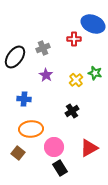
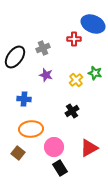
purple star: rotated 16 degrees counterclockwise
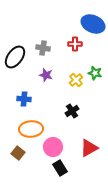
red cross: moved 1 px right, 5 px down
gray cross: rotated 32 degrees clockwise
pink circle: moved 1 px left
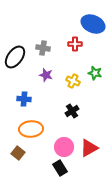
yellow cross: moved 3 px left, 1 px down; rotated 24 degrees counterclockwise
pink circle: moved 11 px right
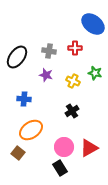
blue ellipse: rotated 15 degrees clockwise
red cross: moved 4 px down
gray cross: moved 6 px right, 3 px down
black ellipse: moved 2 px right
orange ellipse: moved 1 px down; rotated 30 degrees counterclockwise
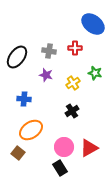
yellow cross: moved 2 px down; rotated 32 degrees clockwise
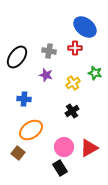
blue ellipse: moved 8 px left, 3 px down
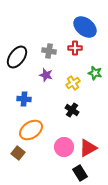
black cross: moved 1 px up; rotated 24 degrees counterclockwise
red triangle: moved 1 px left
black rectangle: moved 20 px right, 5 px down
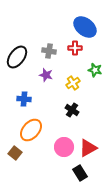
green star: moved 3 px up
orange ellipse: rotated 15 degrees counterclockwise
brown square: moved 3 px left
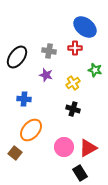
black cross: moved 1 px right, 1 px up; rotated 16 degrees counterclockwise
